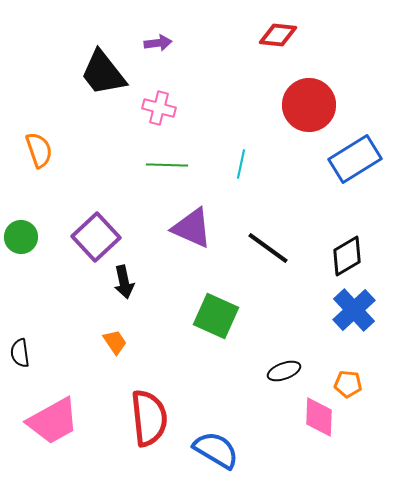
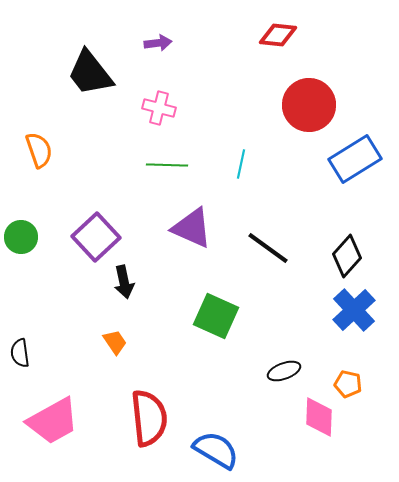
black trapezoid: moved 13 px left
black diamond: rotated 18 degrees counterclockwise
orange pentagon: rotated 8 degrees clockwise
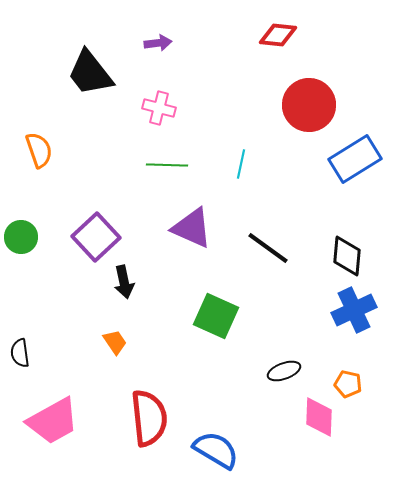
black diamond: rotated 36 degrees counterclockwise
blue cross: rotated 18 degrees clockwise
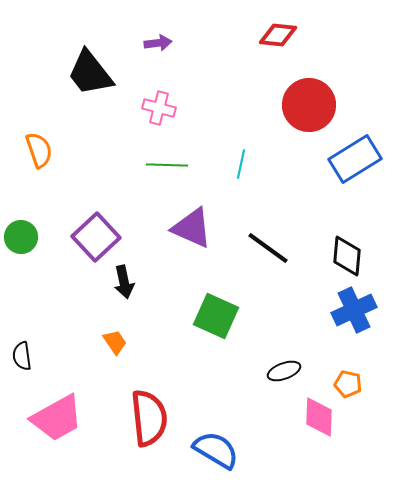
black semicircle: moved 2 px right, 3 px down
pink trapezoid: moved 4 px right, 3 px up
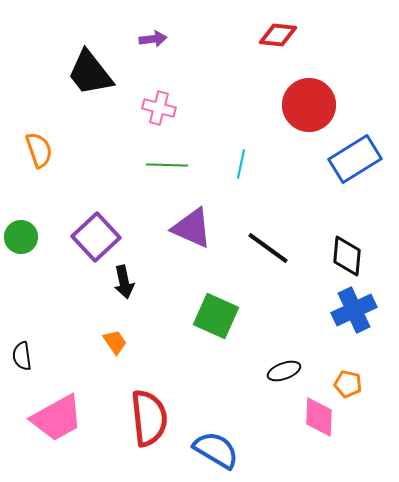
purple arrow: moved 5 px left, 4 px up
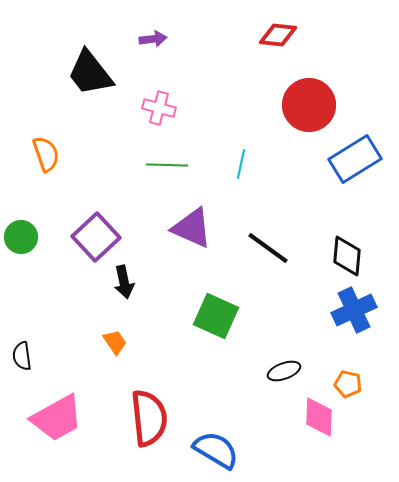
orange semicircle: moved 7 px right, 4 px down
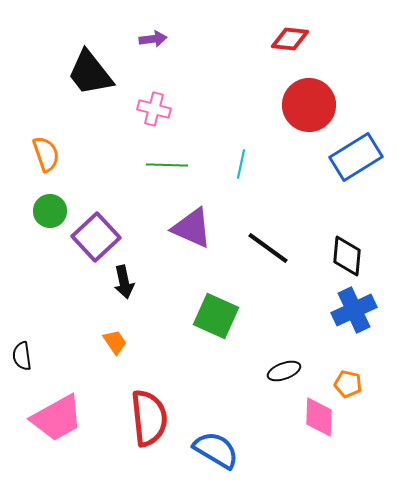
red diamond: moved 12 px right, 4 px down
pink cross: moved 5 px left, 1 px down
blue rectangle: moved 1 px right, 2 px up
green circle: moved 29 px right, 26 px up
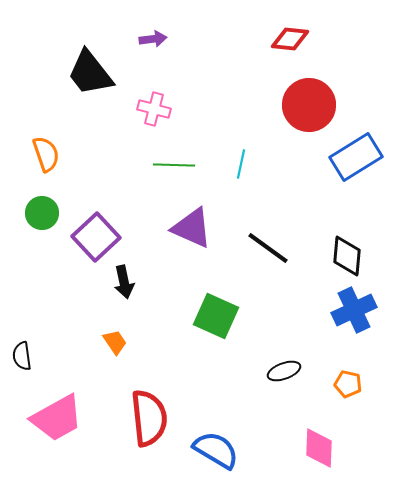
green line: moved 7 px right
green circle: moved 8 px left, 2 px down
pink diamond: moved 31 px down
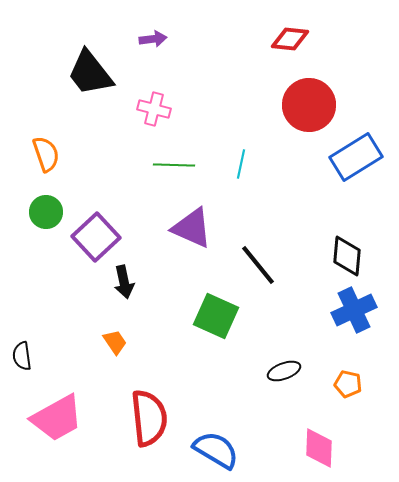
green circle: moved 4 px right, 1 px up
black line: moved 10 px left, 17 px down; rotated 15 degrees clockwise
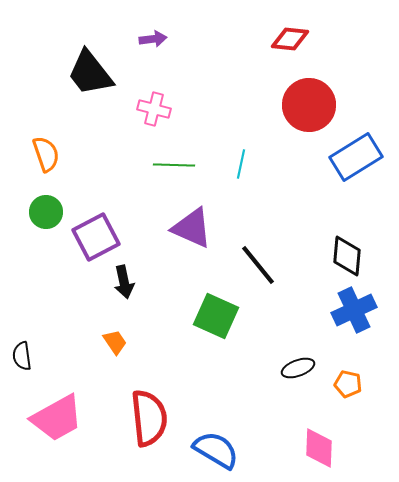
purple square: rotated 15 degrees clockwise
black ellipse: moved 14 px right, 3 px up
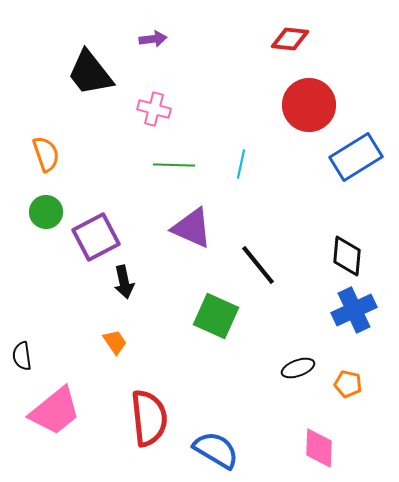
pink trapezoid: moved 2 px left, 7 px up; rotated 10 degrees counterclockwise
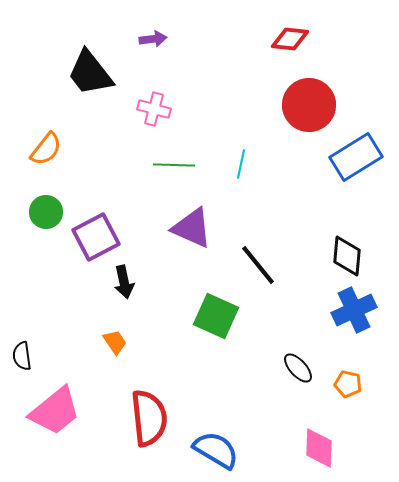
orange semicircle: moved 5 px up; rotated 57 degrees clockwise
black ellipse: rotated 68 degrees clockwise
